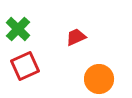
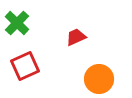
green cross: moved 1 px left, 6 px up
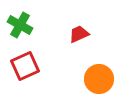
green cross: moved 3 px right, 2 px down; rotated 15 degrees counterclockwise
red trapezoid: moved 3 px right, 3 px up
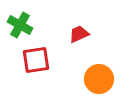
red square: moved 11 px right, 6 px up; rotated 16 degrees clockwise
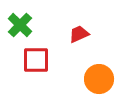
green cross: rotated 15 degrees clockwise
red square: rotated 8 degrees clockwise
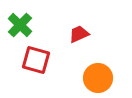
red square: rotated 16 degrees clockwise
orange circle: moved 1 px left, 1 px up
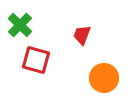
red trapezoid: moved 3 px right, 1 px down; rotated 45 degrees counterclockwise
orange circle: moved 6 px right
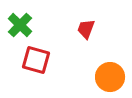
red trapezoid: moved 4 px right, 6 px up
orange circle: moved 6 px right, 1 px up
